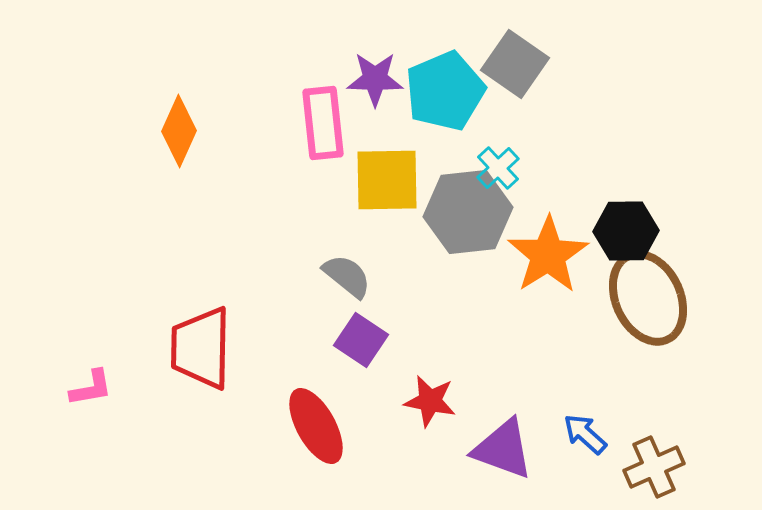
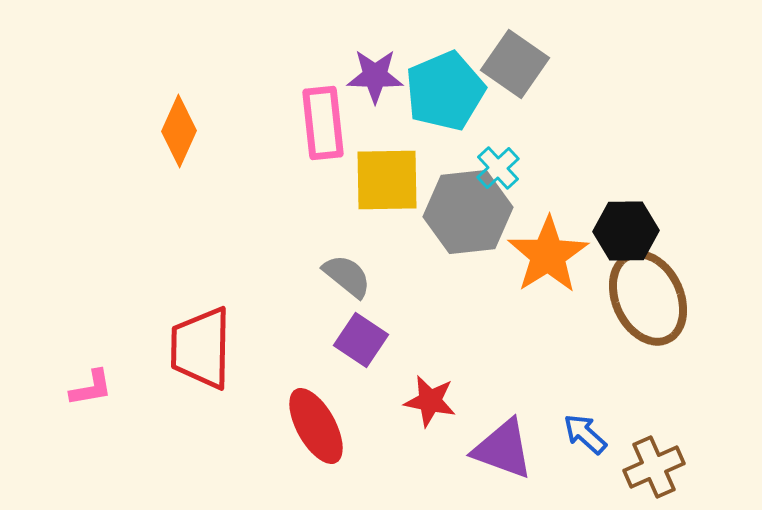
purple star: moved 3 px up
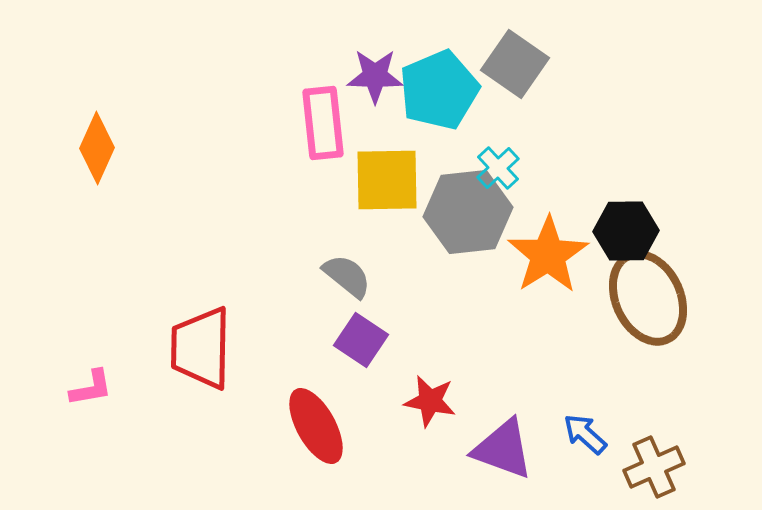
cyan pentagon: moved 6 px left, 1 px up
orange diamond: moved 82 px left, 17 px down
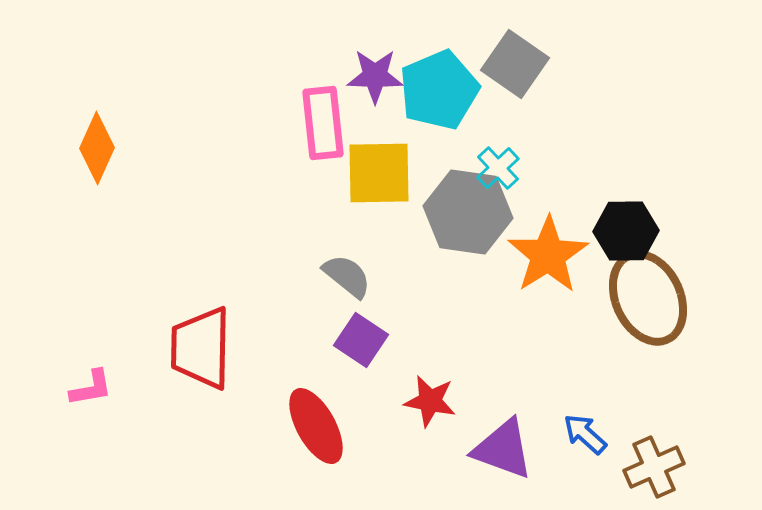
yellow square: moved 8 px left, 7 px up
gray hexagon: rotated 14 degrees clockwise
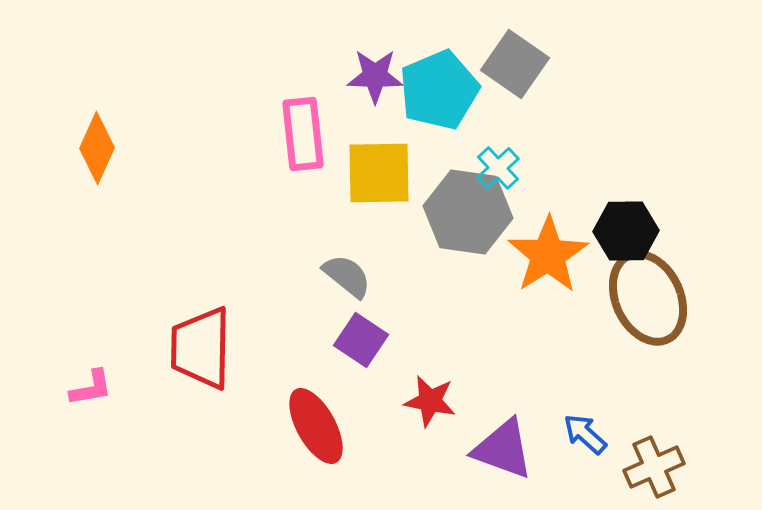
pink rectangle: moved 20 px left, 11 px down
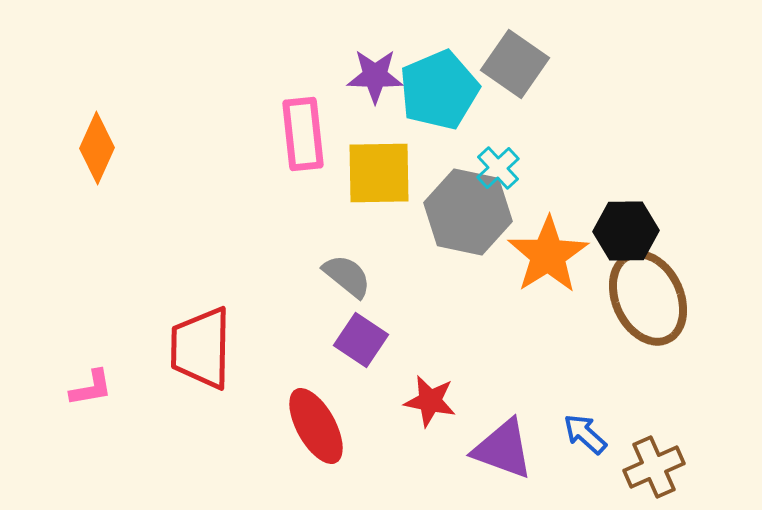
gray hexagon: rotated 4 degrees clockwise
